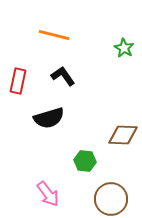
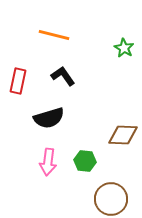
pink arrow: moved 32 px up; rotated 44 degrees clockwise
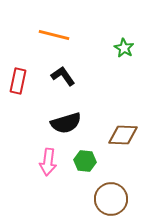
black semicircle: moved 17 px right, 5 px down
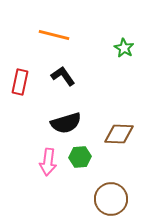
red rectangle: moved 2 px right, 1 px down
brown diamond: moved 4 px left, 1 px up
green hexagon: moved 5 px left, 4 px up; rotated 10 degrees counterclockwise
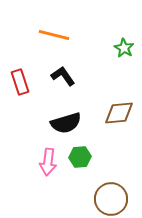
red rectangle: rotated 30 degrees counterclockwise
brown diamond: moved 21 px up; rotated 8 degrees counterclockwise
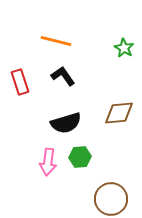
orange line: moved 2 px right, 6 px down
